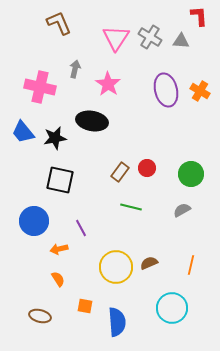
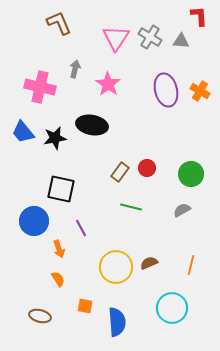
black ellipse: moved 4 px down
black square: moved 1 px right, 9 px down
orange arrow: rotated 96 degrees counterclockwise
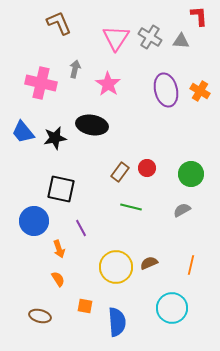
pink cross: moved 1 px right, 4 px up
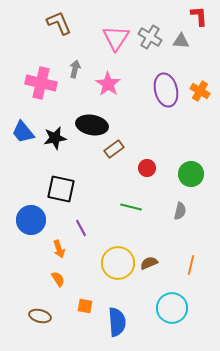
brown rectangle: moved 6 px left, 23 px up; rotated 18 degrees clockwise
gray semicircle: moved 2 px left, 1 px down; rotated 132 degrees clockwise
blue circle: moved 3 px left, 1 px up
yellow circle: moved 2 px right, 4 px up
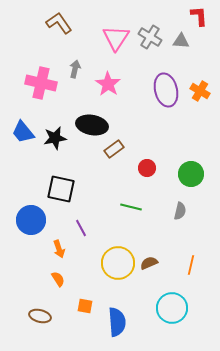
brown L-shape: rotated 12 degrees counterclockwise
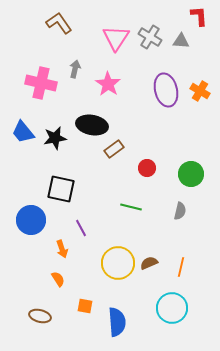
orange arrow: moved 3 px right
orange line: moved 10 px left, 2 px down
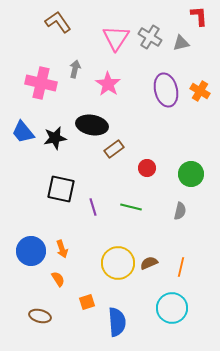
brown L-shape: moved 1 px left, 1 px up
gray triangle: moved 2 px down; rotated 18 degrees counterclockwise
blue circle: moved 31 px down
purple line: moved 12 px right, 21 px up; rotated 12 degrees clockwise
orange square: moved 2 px right, 4 px up; rotated 28 degrees counterclockwise
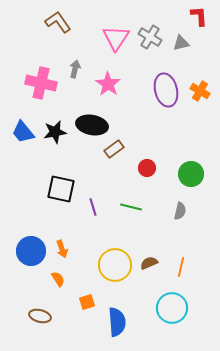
black star: moved 6 px up
yellow circle: moved 3 px left, 2 px down
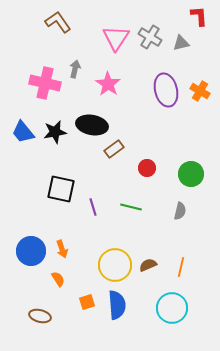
pink cross: moved 4 px right
brown semicircle: moved 1 px left, 2 px down
blue semicircle: moved 17 px up
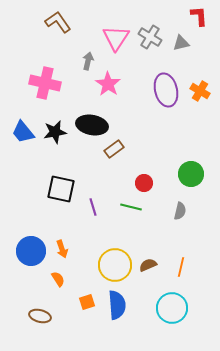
gray arrow: moved 13 px right, 8 px up
red circle: moved 3 px left, 15 px down
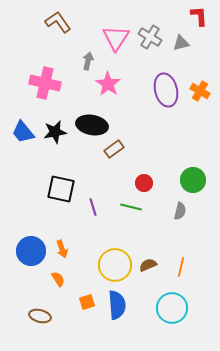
green circle: moved 2 px right, 6 px down
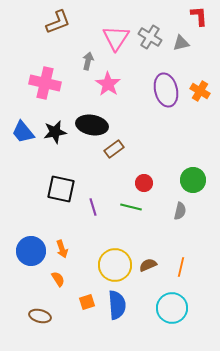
brown L-shape: rotated 104 degrees clockwise
